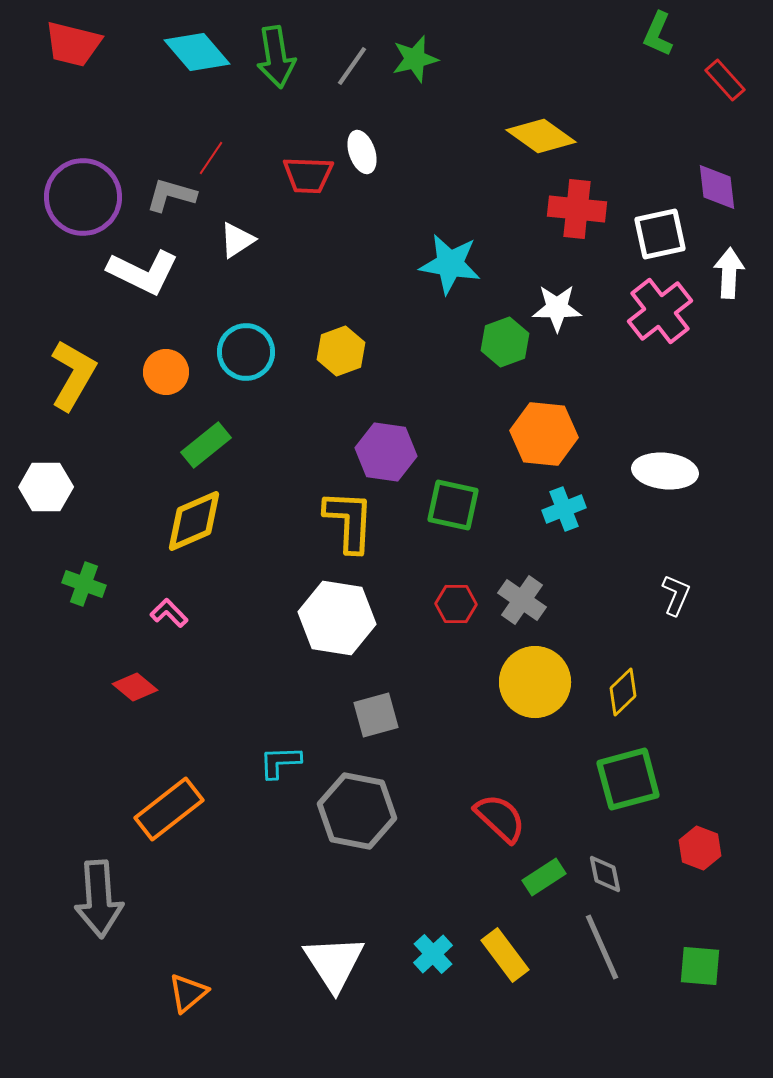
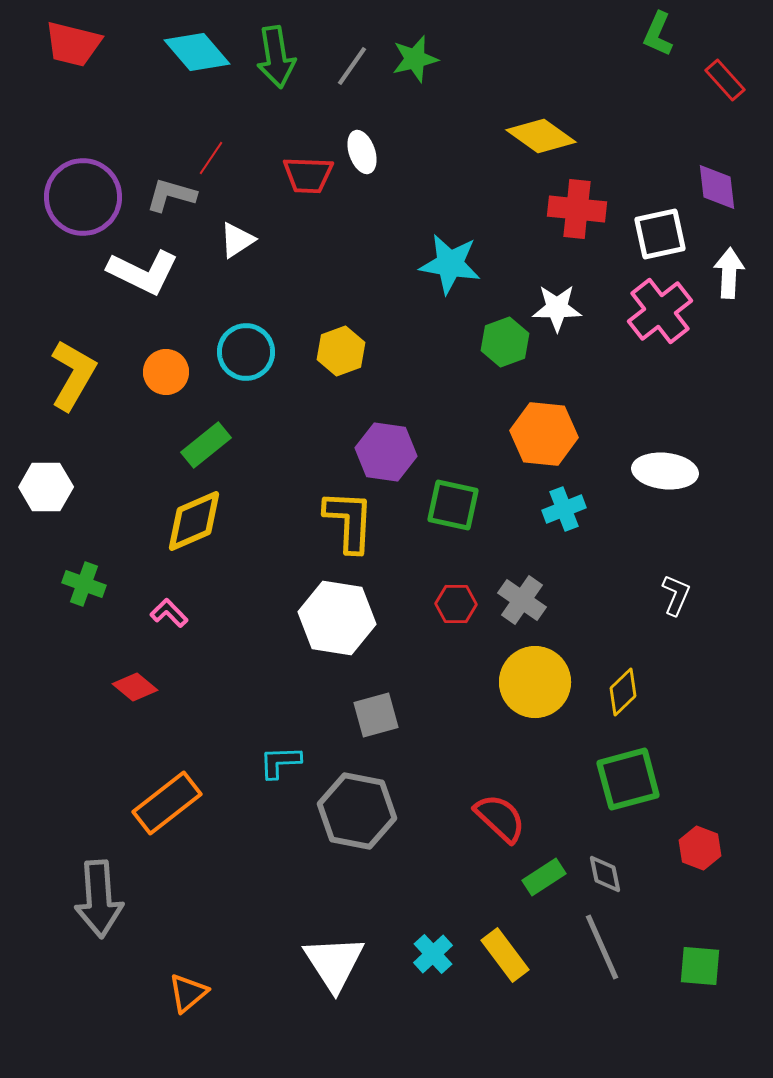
orange rectangle at (169, 809): moved 2 px left, 6 px up
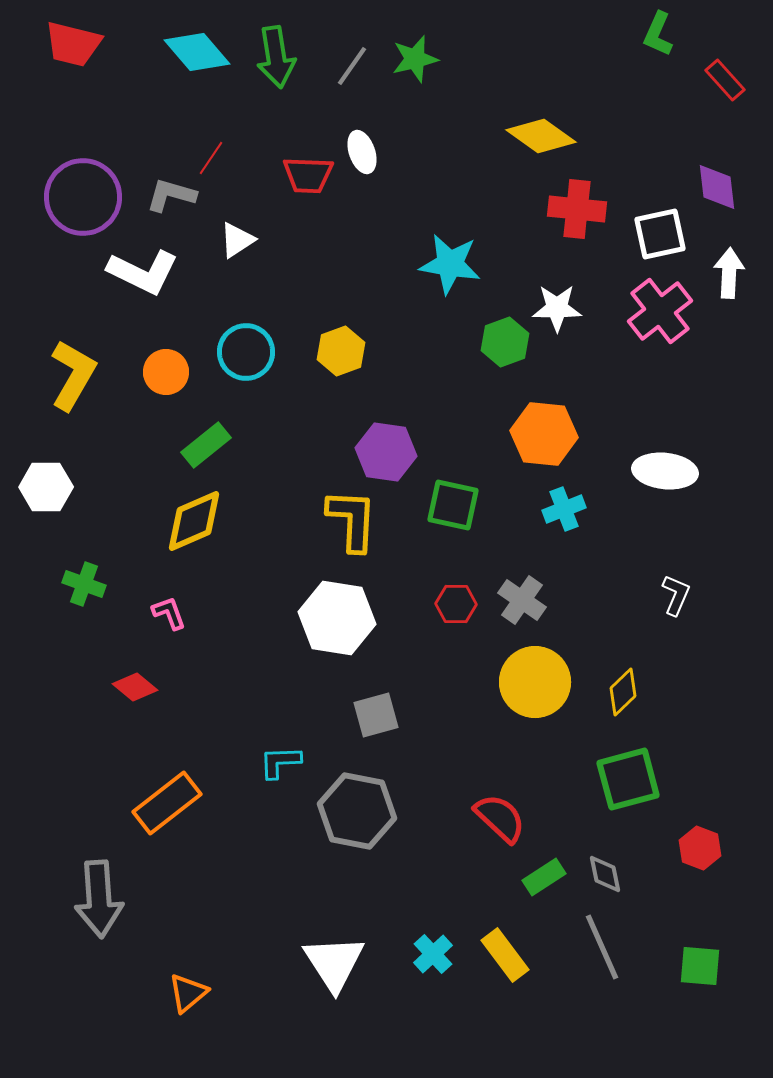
yellow L-shape at (349, 521): moved 3 px right, 1 px up
pink L-shape at (169, 613): rotated 24 degrees clockwise
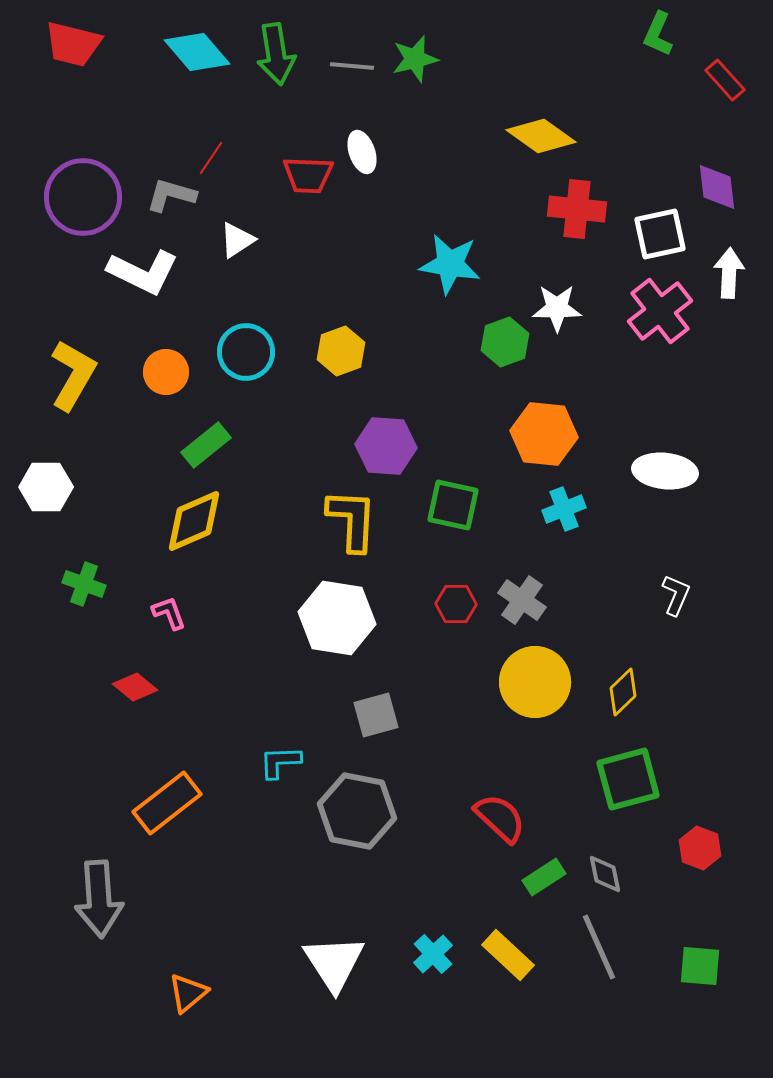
green arrow at (276, 57): moved 3 px up
gray line at (352, 66): rotated 60 degrees clockwise
purple hexagon at (386, 452): moved 6 px up; rotated 4 degrees counterclockwise
gray line at (602, 947): moved 3 px left
yellow rectangle at (505, 955): moved 3 px right; rotated 10 degrees counterclockwise
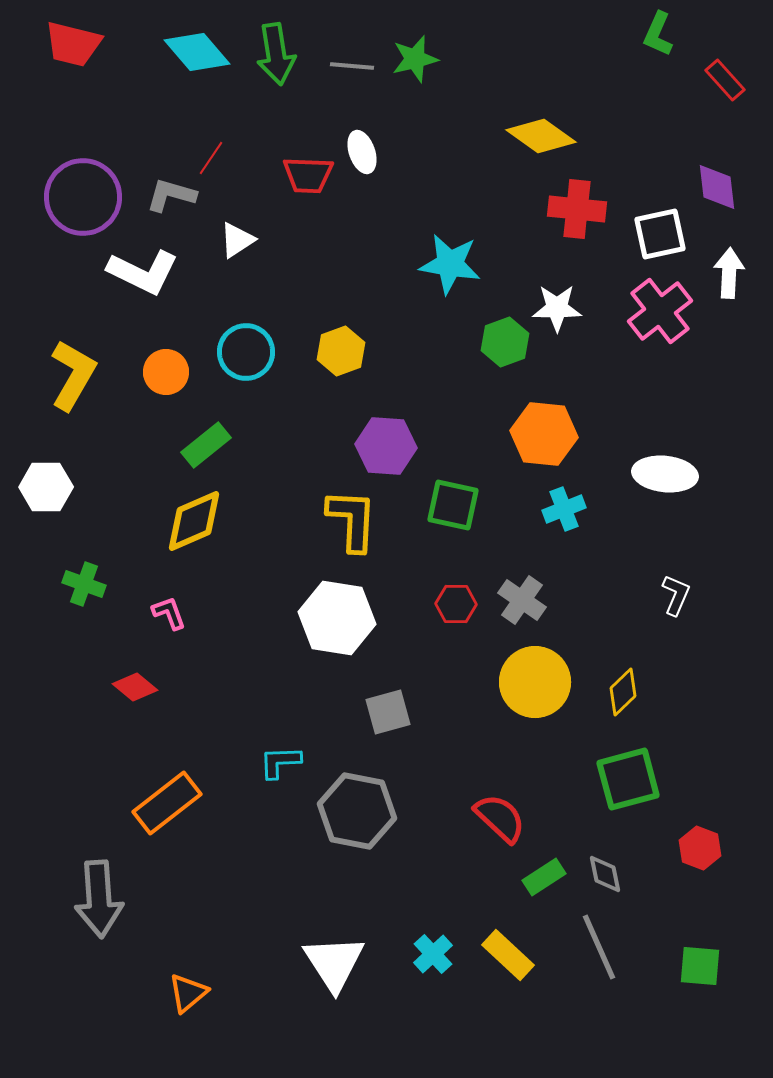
white ellipse at (665, 471): moved 3 px down
gray square at (376, 715): moved 12 px right, 3 px up
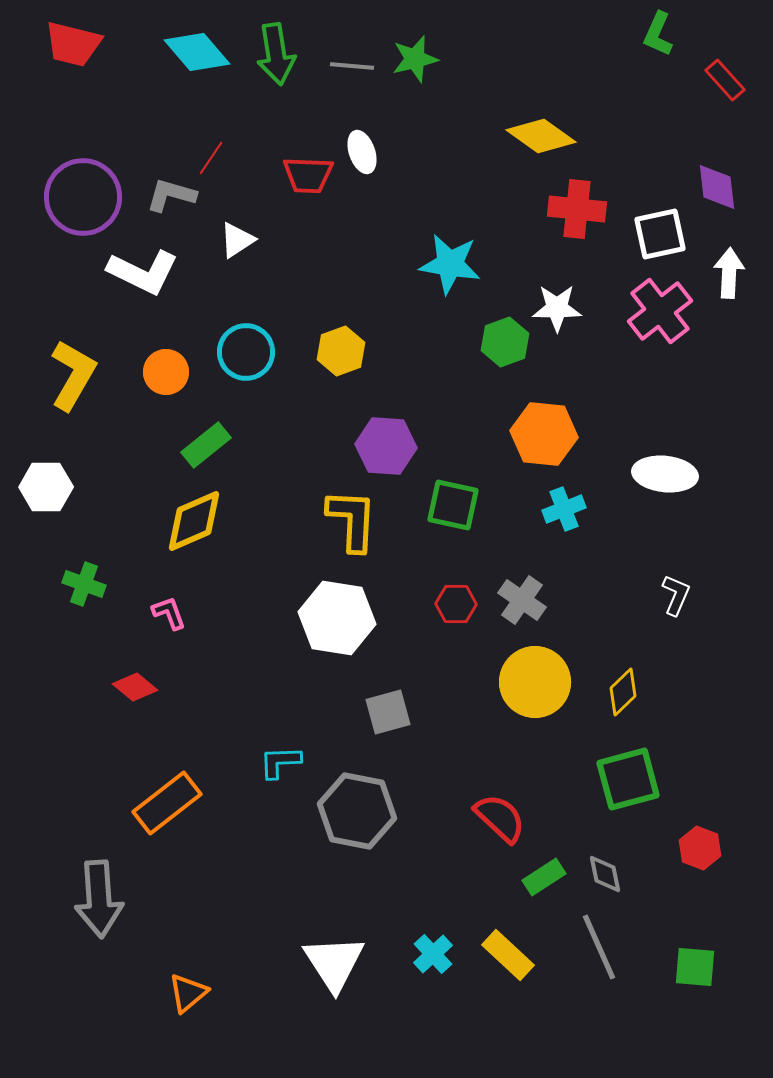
green square at (700, 966): moved 5 px left, 1 px down
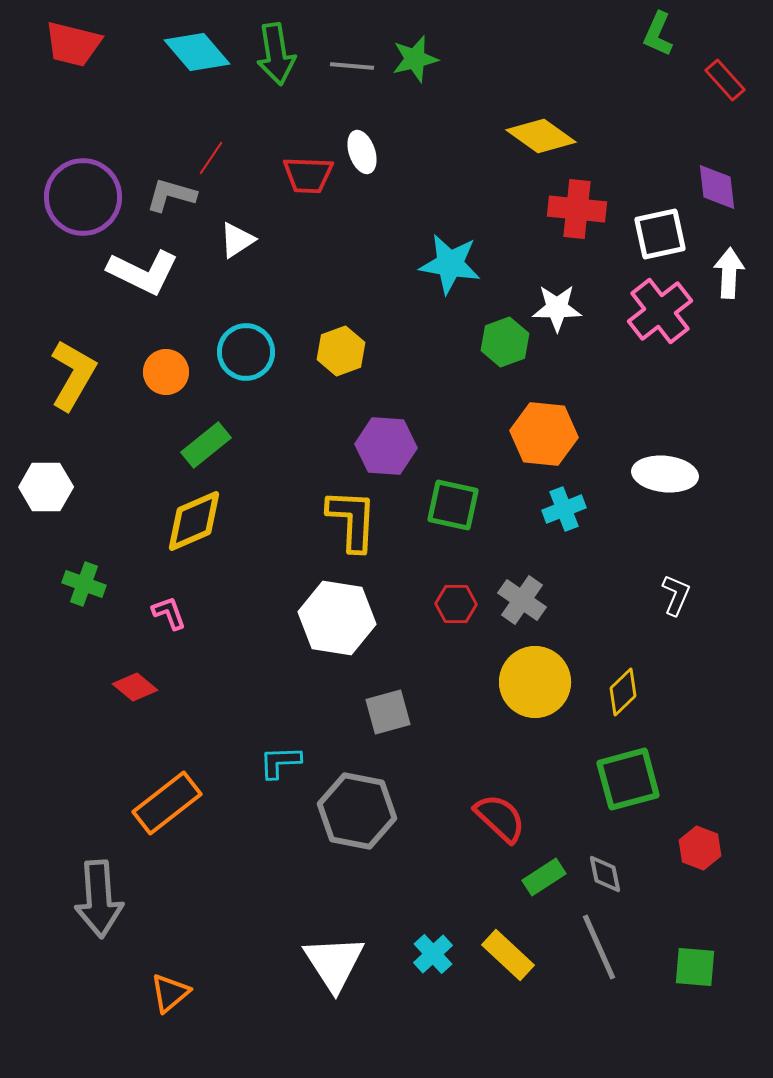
orange triangle at (188, 993): moved 18 px left
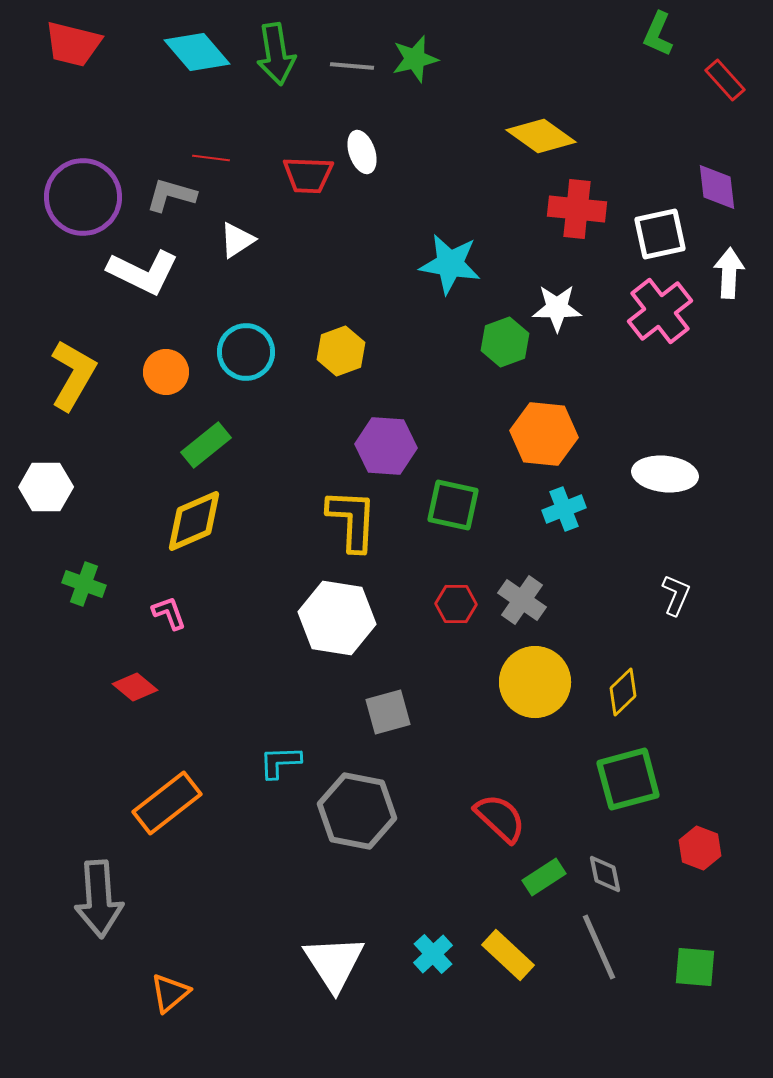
red line at (211, 158): rotated 63 degrees clockwise
